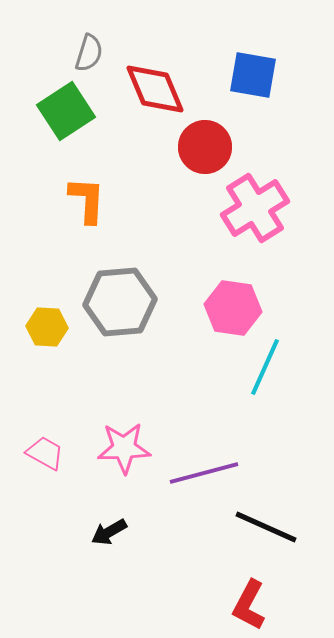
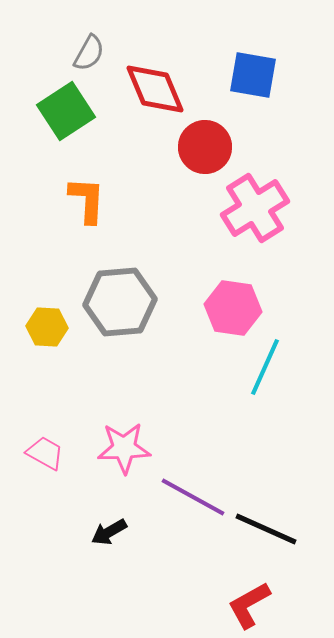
gray semicircle: rotated 12 degrees clockwise
purple line: moved 11 px left, 24 px down; rotated 44 degrees clockwise
black line: moved 2 px down
red L-shape: rotated 33 degrees clockwise
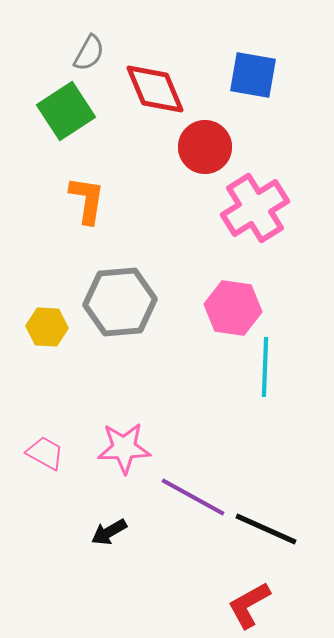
orange L-shape: rotated 6 degrees clockwise
cyan line: rotated 22 degrees counterclockwise
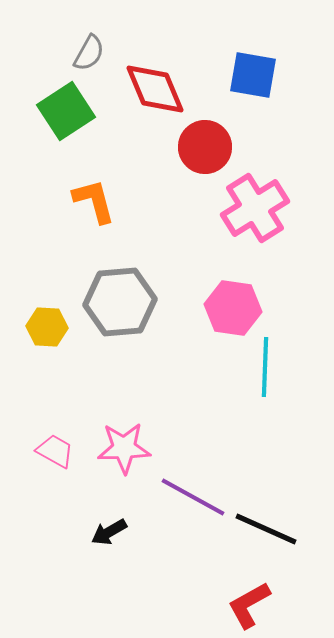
orange L-shape: moved 7 px right, 1 px down; rotated 24 degrees counterclockwise
pink trapezoid: moved 10 px right, 2 px up
